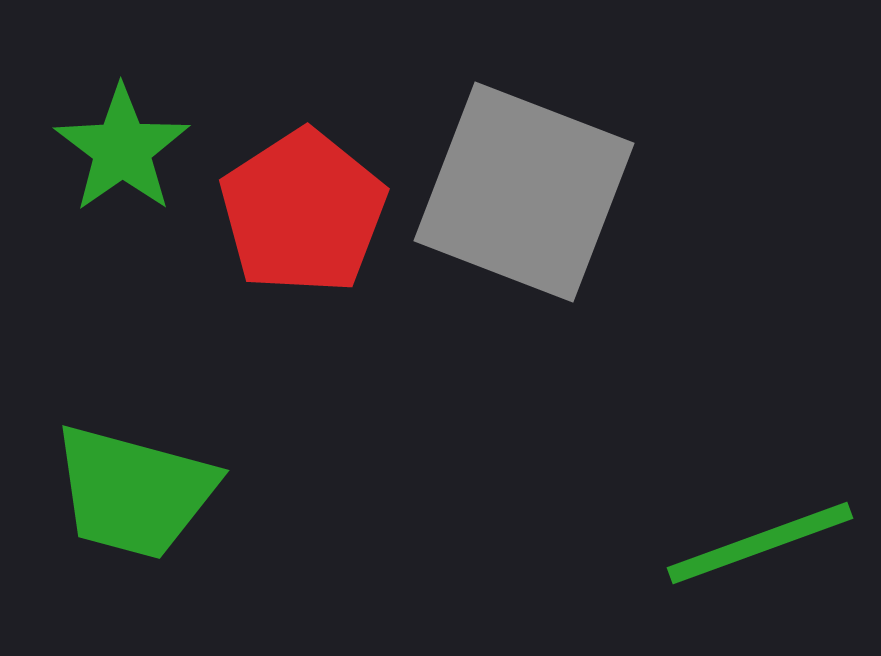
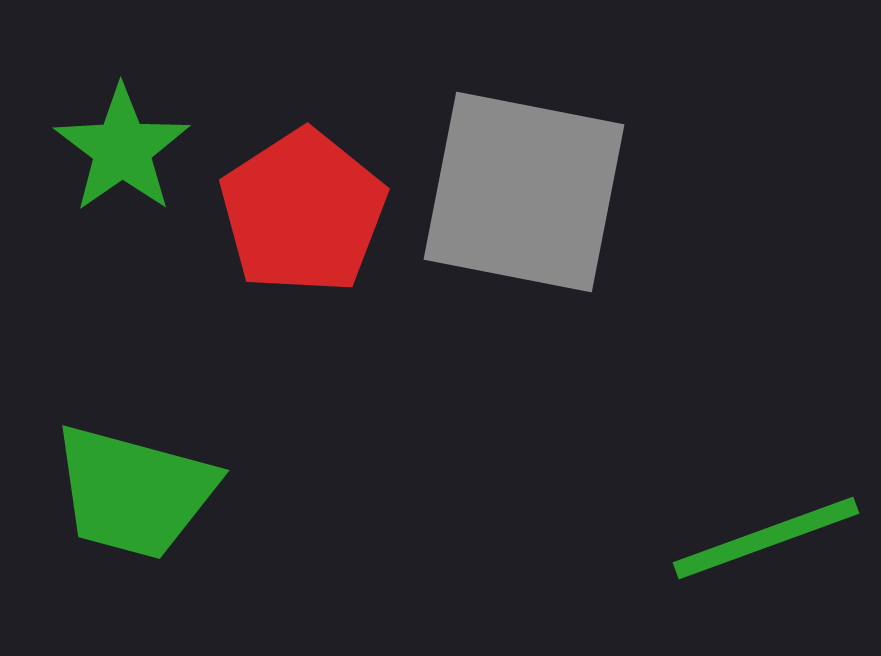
gray square: rotated 10 degrees counterclockwise
green line: moved 6 px right, 5 px up
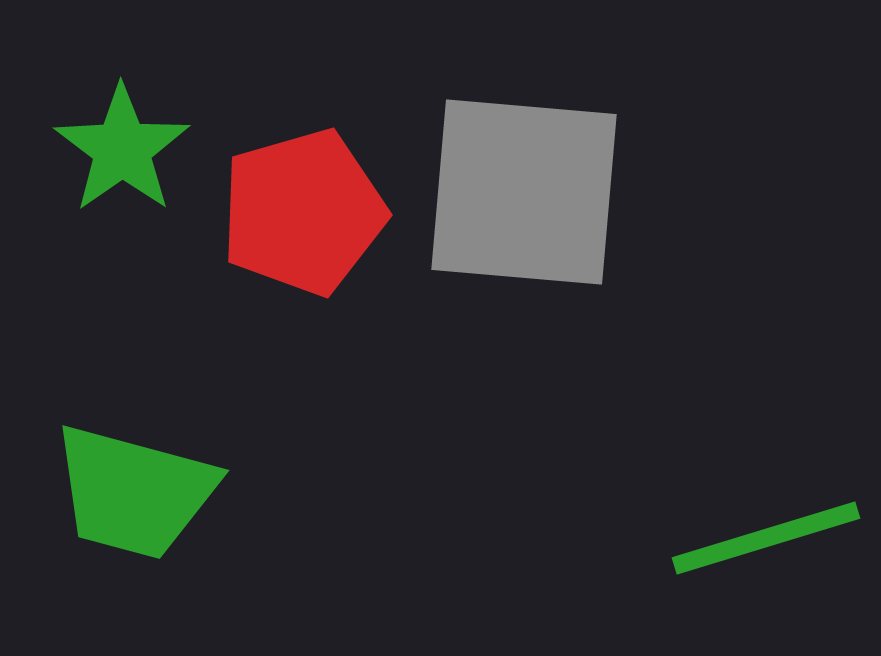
gray square: rotated 6 degrees counterclockwise
red pentagon: rotated 17 degrees clockwise
green line: rotated 3 degrees clockwise
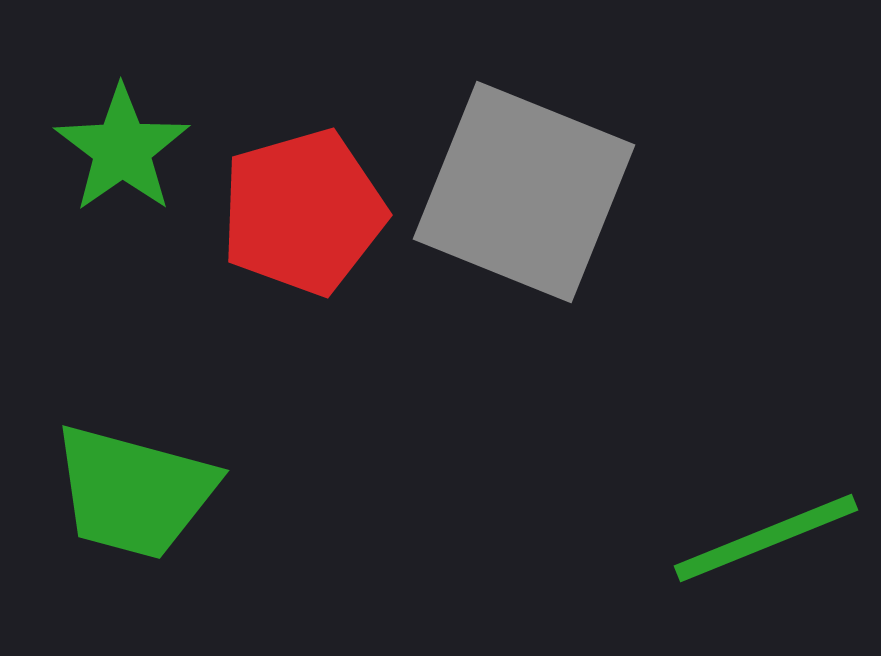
gray square: rotated 17 degrees clockwise
green line: rotated 5 degrees counterclockwise
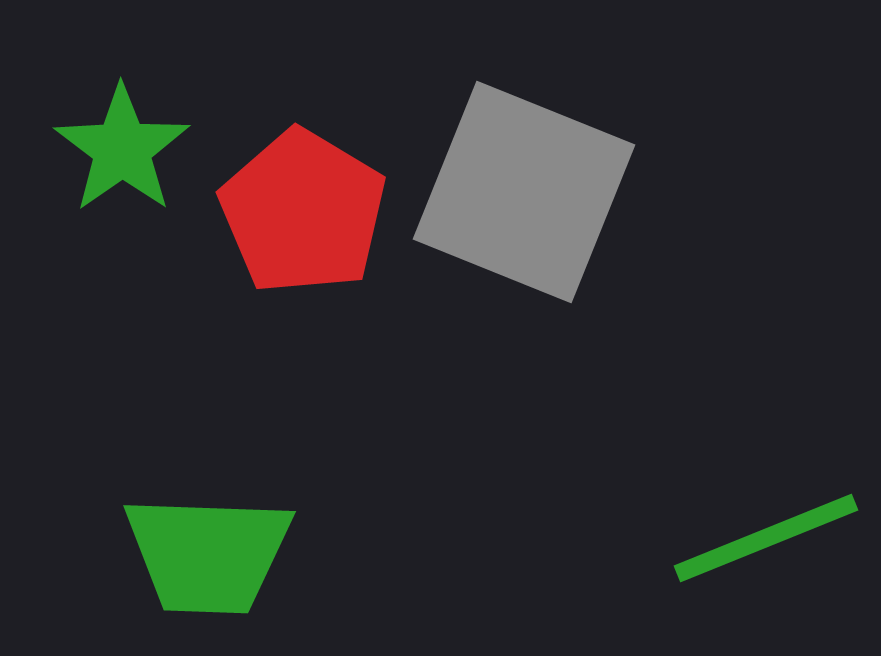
red pentagon: rotated 25 degrees counterclockwise
green trapezoid: moved 74 px right, 62 px down; rotated 13 degrees counterclockwise
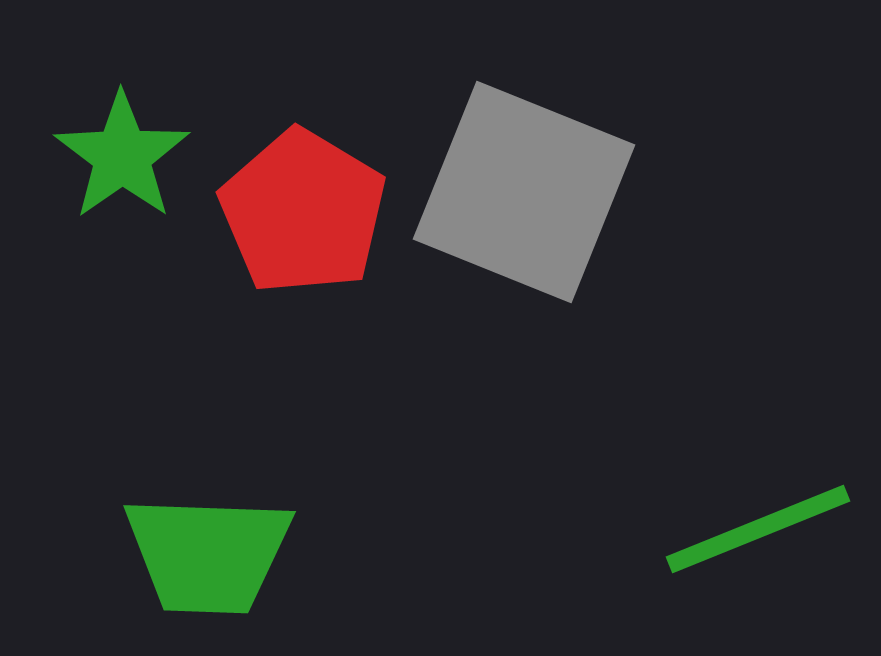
green star: moved 7 px down
green line: moved 8 px left, 9 px up
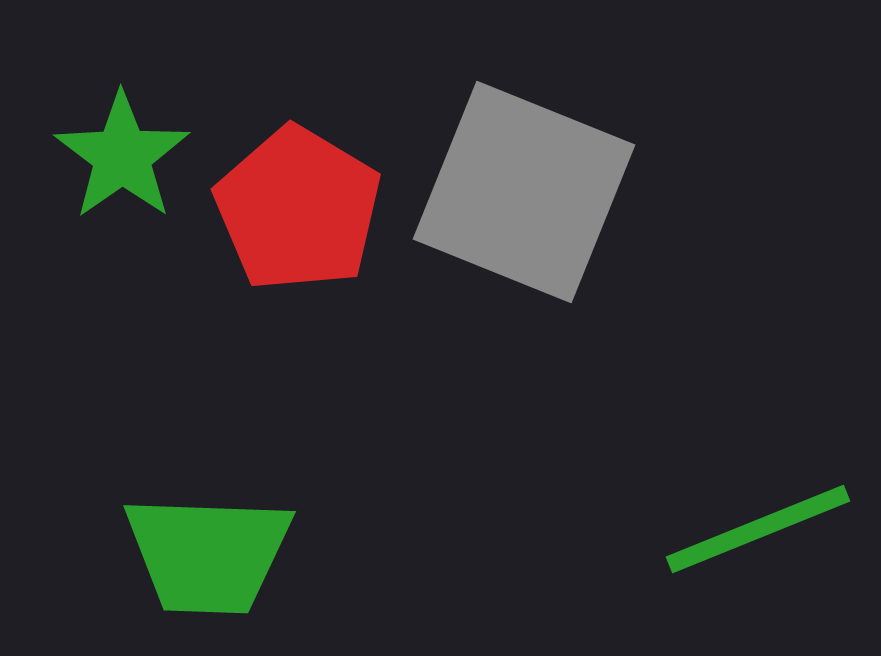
red pentagon: moved 5 px left, 3 px up
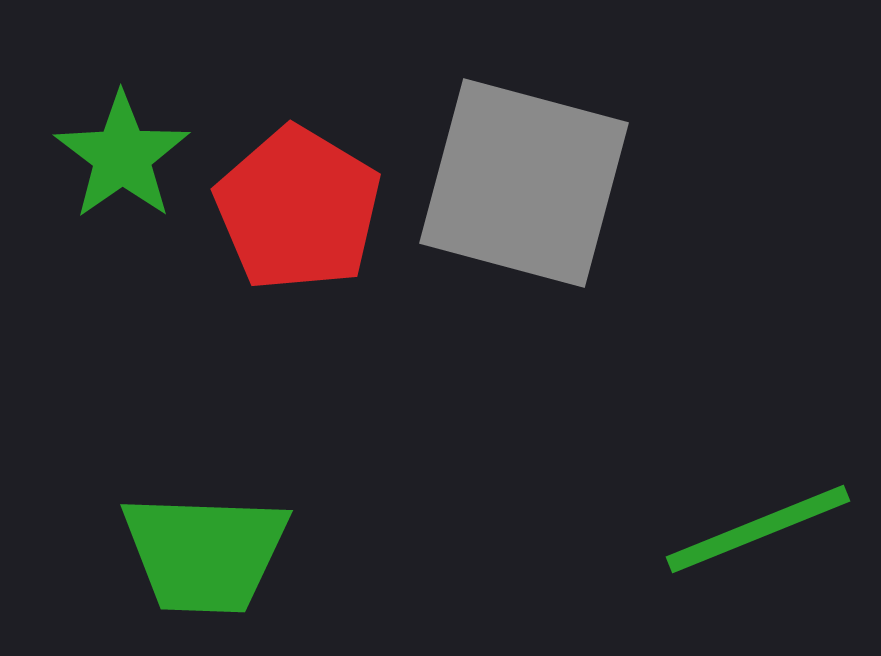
gray square: moved 9 px up; rotated 7 degrees counterclockwise
green trapezoid: moved 3 px left, 1 px up
